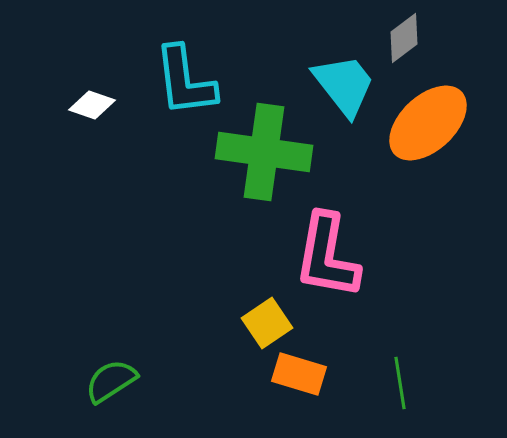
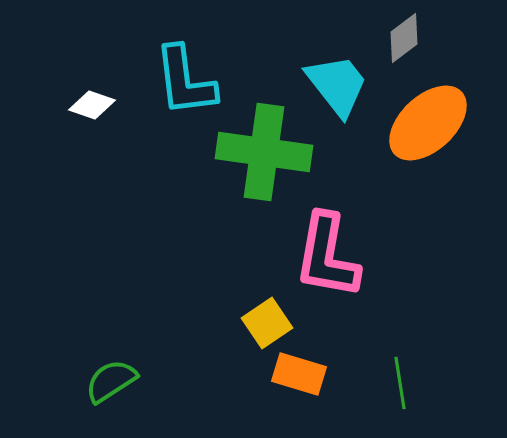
cyan trapezoid: moved 7 px left
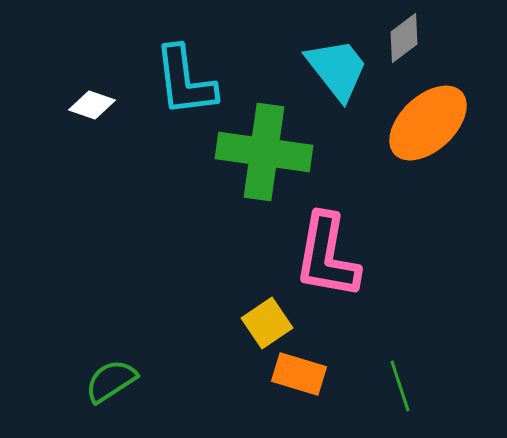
cyan trapezoid: moved 16 px up
green line: moved 3 px down; rotated 9 degrees counterclockwise
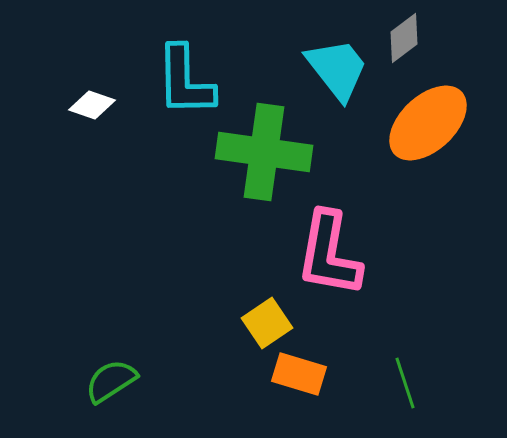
cyan L-shape: rotated 6 degrees clockwise
pink L-shape: moved 2 px right, 2 px up
green line: moved 5 px right, 3 px up
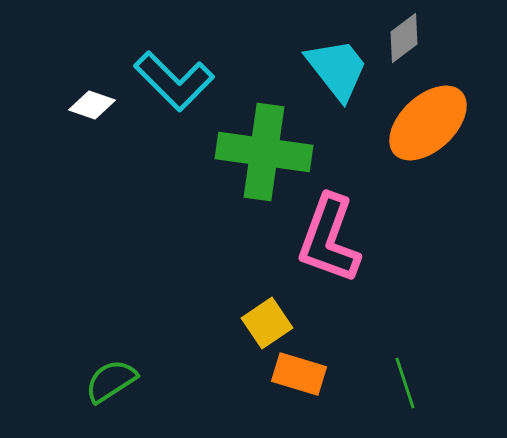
cyan L-shape: moved 11 px left; rotated 44 degrees counterclockwise
pink L-shape: moved 15 px up; rotated 10 degrees clockwise
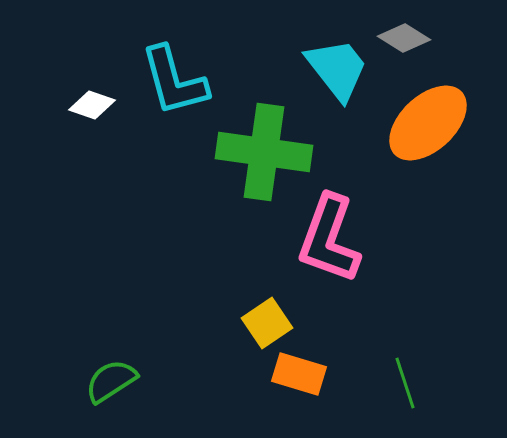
gray diamond: rotated 69 degrees clockwise
cyan L-shape: rotated 30 degrees clockwise
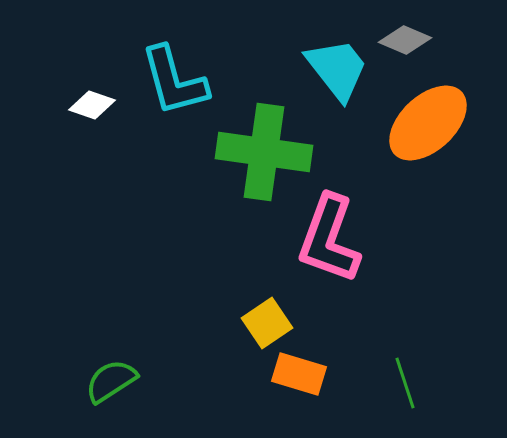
gray diamond: moved 1 px right, 2 px down; rotated 9 degrees counterclockwise
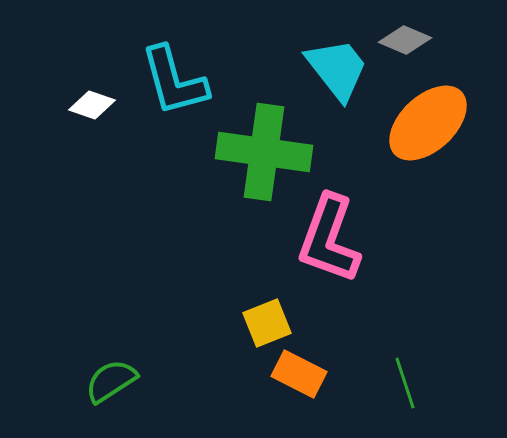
yellow square: rotated 12 degrees clockwise
orange rectangle: rotated 10 degrees clockwise
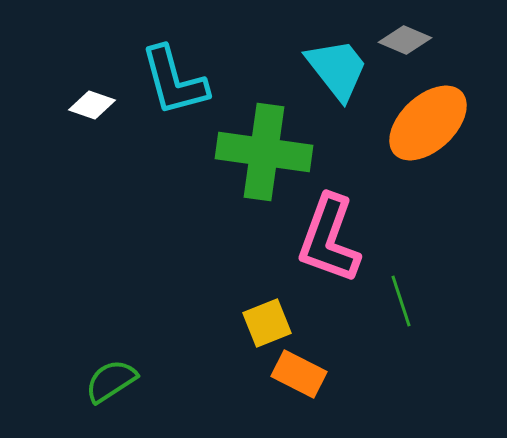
green line: moved 4 px left, 82 px up
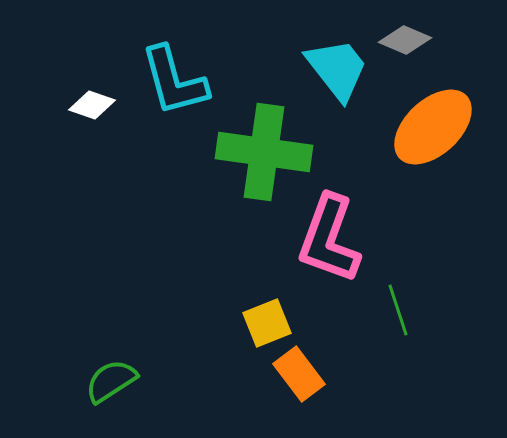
orange ellipse: moved 5 px right, 4 px down
green line: moved 3 px left, 9 px down
orange rectangle: rotated 26 degrees clockwise
